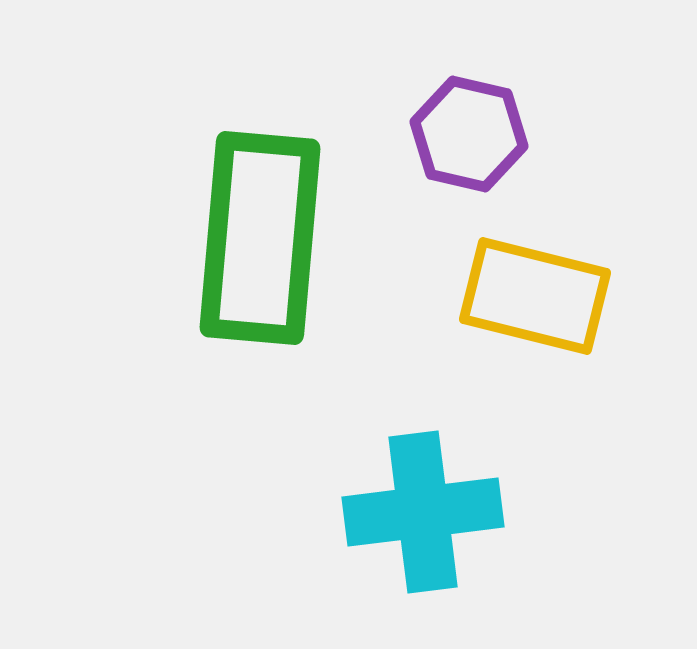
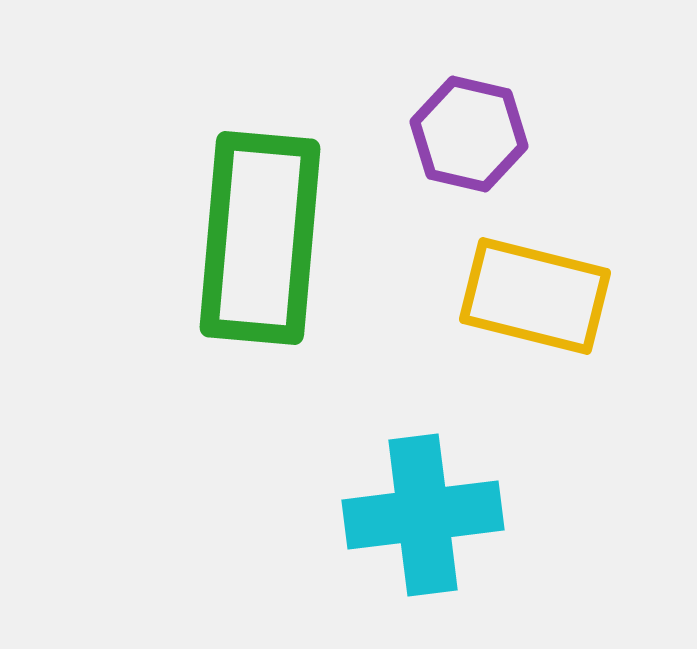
cyan cross: moved 3 px down
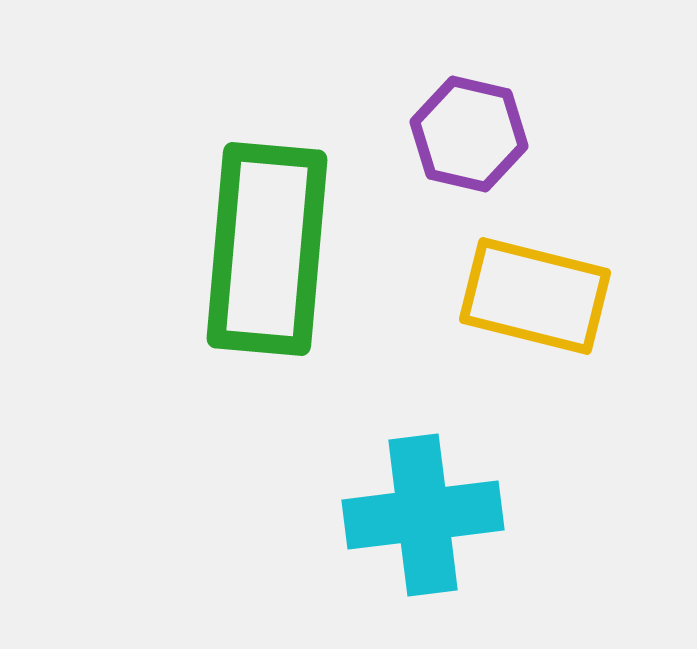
green rectangle: moved 7 px right, 11 px down
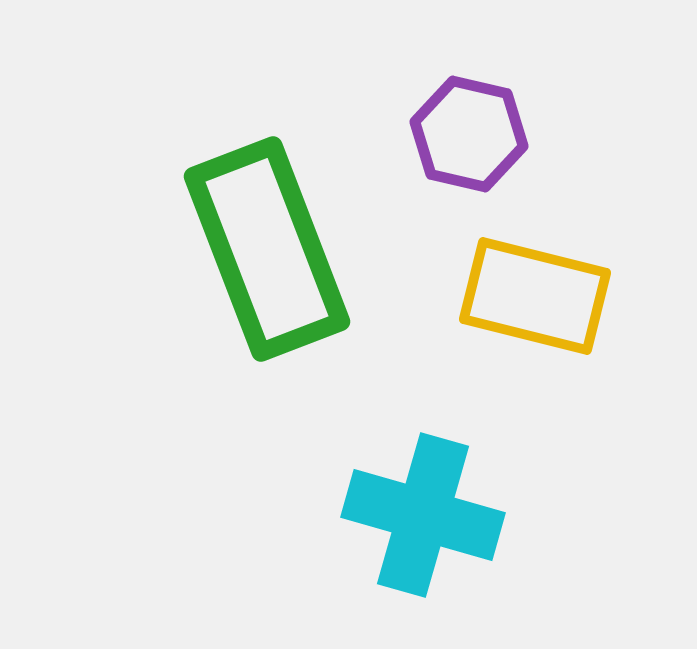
green rectangle: rotated 26 degrees counterclockwise
cyan cross: rotated 23 degrees clockwise
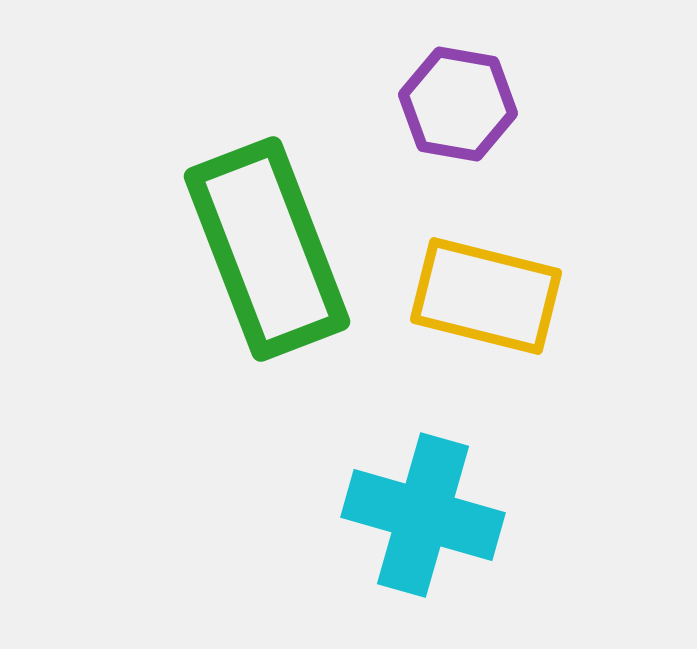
purple hexagon: moved 11 px left, 30 px up; rotated 3 degrees counterclockwise
yellow rectangle: moved 49 px left
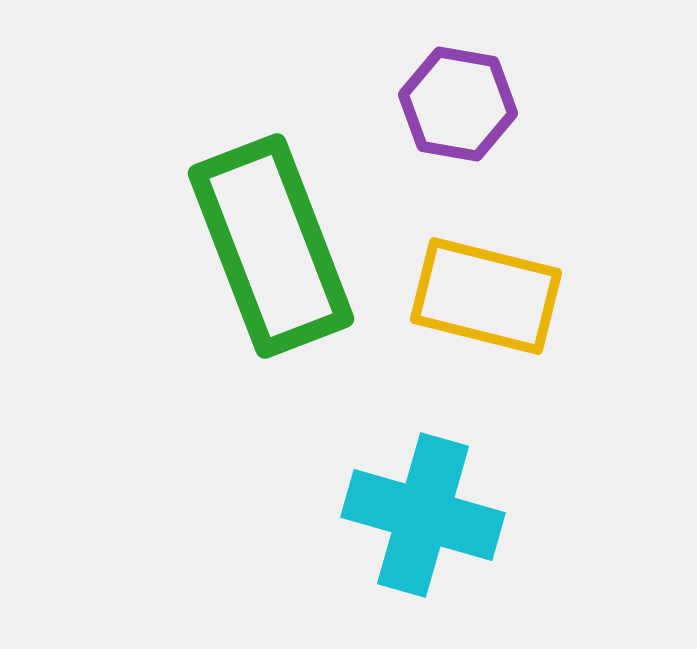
green rectangle: moved 4 px right, 3 px up
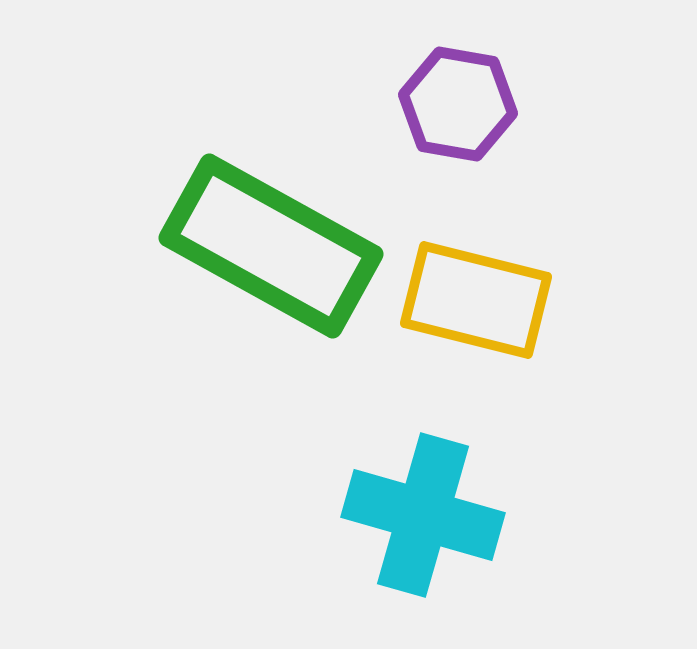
green rectangle: rotated 40 degrees counterclockwise
yellow rectangle: moved 10 px left, 4 px down
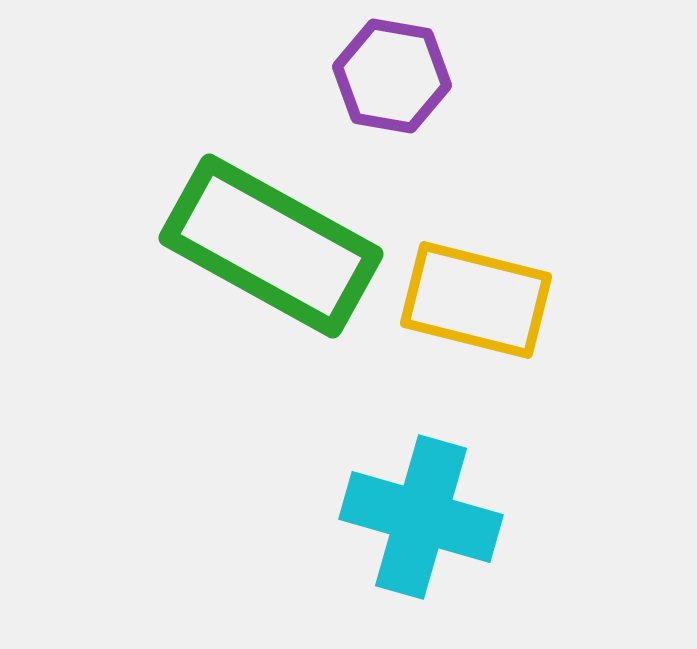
purple hexagon: moved 66 px left, 28 px up
cyan cross: moved 2 px left, 2 px down
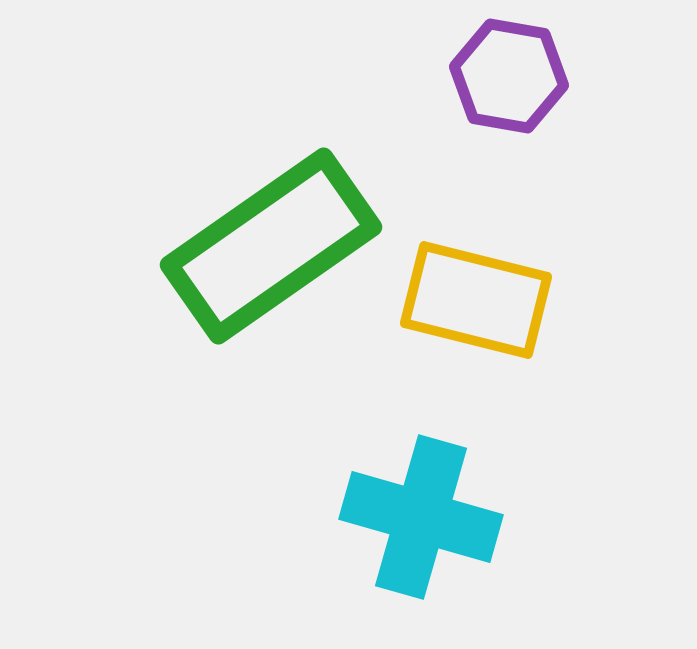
purple hexagon: moved 117 px right
green rectangle: rotated 64 degrees counterclockwise
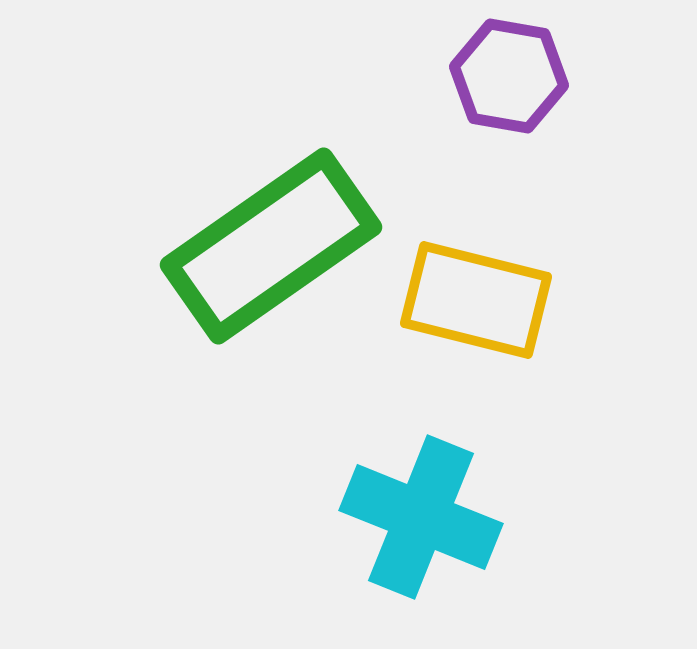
cyan cross: rotated 6 degrees clockwise
